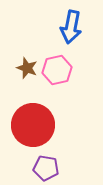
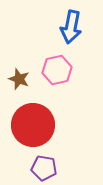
brown star: moved 8 px left, 11 px down
purple pentagon: moved 2 px left
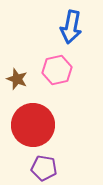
brown star: moved 2 px left
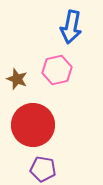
purple pentagon: moved 1 px left, 1 px down
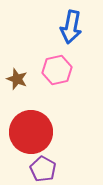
red circle: moved 2 px left, 7 px down
purple pentagon: rotated 20 degrees clockwise
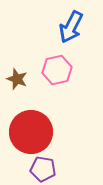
blue arrow: rotated 16 degrees clockwise
purple pentagon: rotated 20 degrees counterclockwise
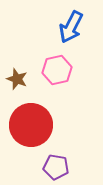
red circle: moved 7 px up
purple pentagon: moved 13 px right, 2 px up
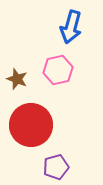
blue arrow: rotated 12 degrees counterclockwise
pink hexagon: moved 1 px right
purple pentagon: rotated 25 degrees counterclockwise
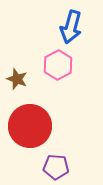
pink hexagon: moved 5 px up; rotated 16 degrees counterclockwise
red circle: moved 1 px left, 1 px down
purple pentagon: rotated 20 degrees clockwise
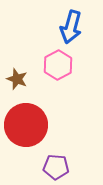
red circle: moved 4 px left, 1 px up
